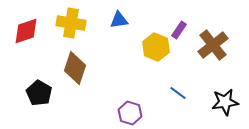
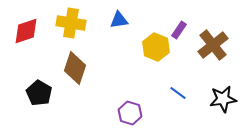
black star: moved 2 px left, 3 px up
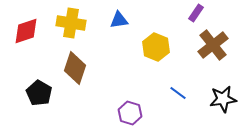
purple rectangle: moved 17 px right, 17 px up
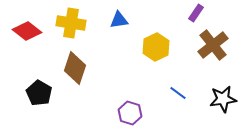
red diamond: moved 1 px right; rotated 56 degrees clockwise
yellow hexagon: rotated 12 degrees clockwise
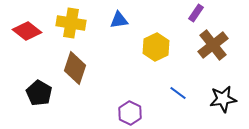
purple hexagon: rotated 10 degrees clockwise
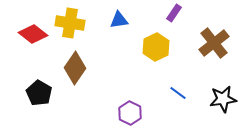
purple rectangle: moved 22 px left
yellow cross: moved 1 px left
red diamond: moved 6 px right, 3 px down
brown cross: moved 1 px right, 2 px up
brown diamond: rotated 16 degrees clockwise
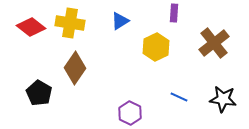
purple rectangle: rotated 30 degrees counterclockwise
blue triangle: moved 1 px right, 1 px down; rotated 24 degrees counterclockwise
red diamond: moved 2 px left, 7 px up
blue line: moved 1 px right, 4 px down; rotated 12 degrees counterclockwise
black star: rotated 16 degrees clockwise
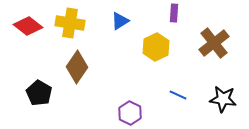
red diamond: moved 3 px left, 1 px up
brown diamond: moved 2 px right, 1 px up
blue line: moved 1 px left, 2 px up
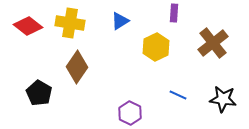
brown cross: moved 1 px left
